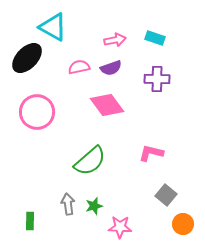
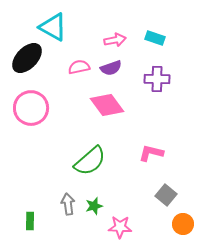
pink circle: moved 6 px left, 4 px up
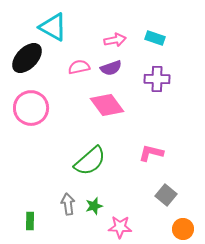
orange circle: moved 5 px down
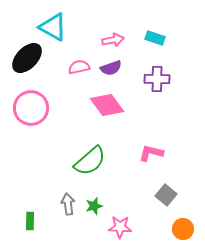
pink arrow: moved 2 px left
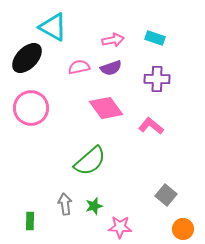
pink diamond: moved 1 px left, 3 px down
pink L-shape: moved 27 px up; rotated 25 degrees clockwise
gray arrow: moved 3 px left
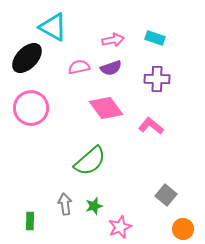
pink star: rotated 25 degrees counterclockwise
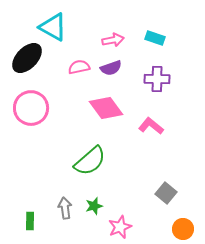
gray square: moved 2 px up
gray arrow: moved 4 px down
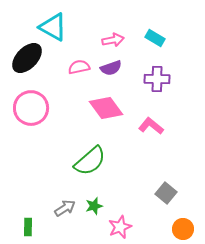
cyan rectangle: rotated 12 degrees clockwise
gray arrow: rotated 65 degrees clockwise
green rectangle: moved 2 px left, 6 px down
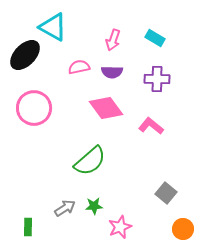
pink arrow: rotated 120 degrees clockwise
black ellipse: moved 2 px left, 3 px up
purple semicircle: moved 1 px right, 4 px down; rotated 20 degrees clockwise
pink circle: moved 3 px right
green star: rotated 12 degrees clockwise
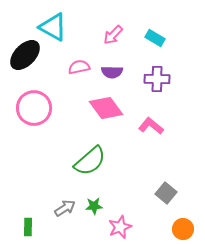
pink arrow: moved 5 px up; rotated 25 degrees clockwise
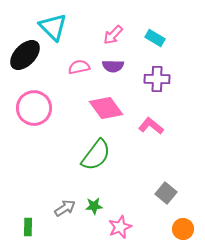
cyan triangle: rotated 16 degrees clockwise
purple semicircle: moved 1 px right, 6 px up
green semicircle: moved 6 px right, 6 px up; rotated 12 degrees counterclockwise
